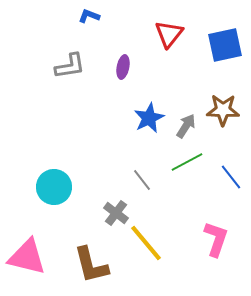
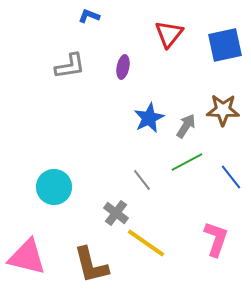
yellow line: rotated 15 degrees counterclockwise
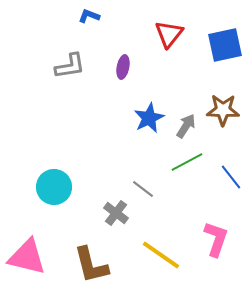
gray line: moved 1 px right, 9 px down; rotated 15 degrees counterclockwise
yellow line: moved 15 px right, 12 px down
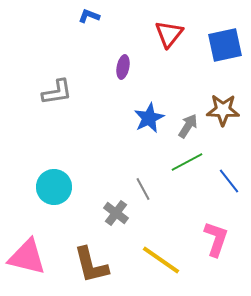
gray L-shape: moved 13 px left, 26 px down
gray arrow: moved 2 px right
blue line: moved 2 px left, 4 px down
gray line: rotated 25 degrees clockwise
yellow line: moved 5 px down
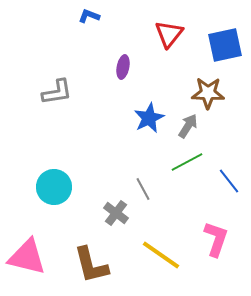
brown star: moved 15 px left, 17 px up
yellow line: moved 5 px up
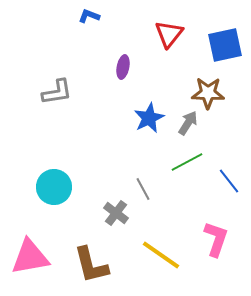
gray arrow: moved 3 px up
pink triangle: moved 3 px right; rotated 24 degrees counterclockwise
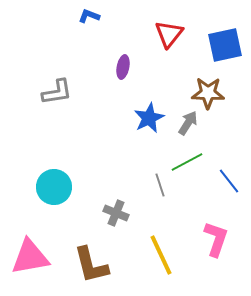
gray line: moved 17 px right, 4 px up; rotated 10 degrees clockwise
gray cross: rotated 15 degrees counterclockwise
yellow line: rotated 30 degrees clockwise
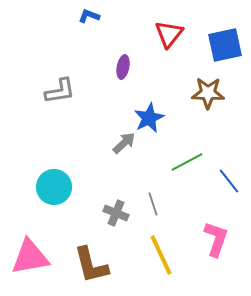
gray L-shape: moved 3 px right, 1 px up
gray arrow: moved 64 px left, 20 px down; rotated 15 degrees clockwise
gray line: moved 7 px left, 19 px down
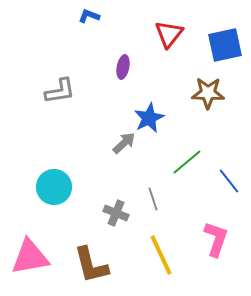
green line: rotated 12 degrees counterclockwise
gray line: moved 5 px up
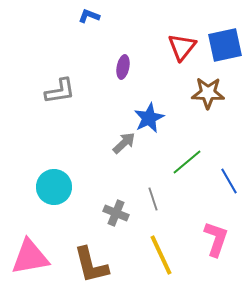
red triangle: moved 13 px right, 13 px down
blue line: rotated 8 degrees clockwise
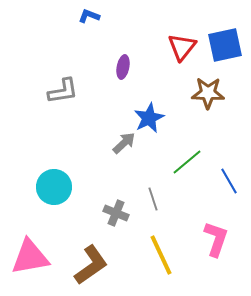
gray L-shape: moved 3 px right
brown L-shape: rotated 111 degrees counterclockwise
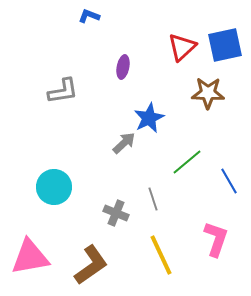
red triangle: rotated 8 degrees clockwise
